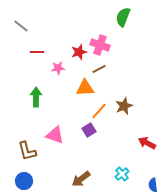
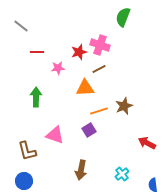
orange line: rotated 30 degrees clockwise
brown arrow: moved 9 px up; rotated 42 degrees counterclockwise
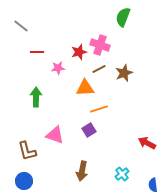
brown star: moved 33 px up
orange line: moved 2 px up
brown arrow: moved 1 px right, 1 px down
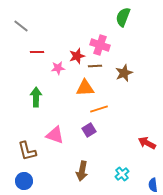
red star: moved 2 px left, 4 px down
brown line: moved 4 px left, 3 px up; rotated 24 degrees clockwise
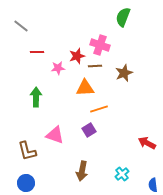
blue circle: moved 2 px right, 2 px down
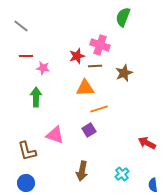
red line: moved 11 px left, 4 px down
pink star: moved 15 px left; rotated 16 degrees clockwise
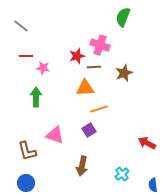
brown line: moved 1 px left, 1 px down
brown arrow: moved 5 px up
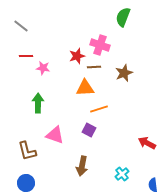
green arrow: moved 2 px right, 6 px down
purple square: rotated 32 degrees counterclockwise
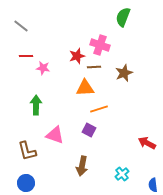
green arrow: moved 2 px left, 2 px down
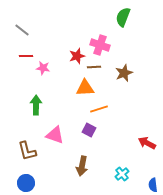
gray line: moved 1 px right, 4 px down
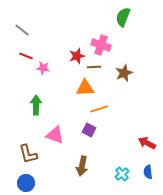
pink cross: moved 1 px right
red line: rotated 24 degrees clockwise
brown L-shape: moved 1 px right, 3 px down
blue semicircle: moved 5 px left, 13 px up
